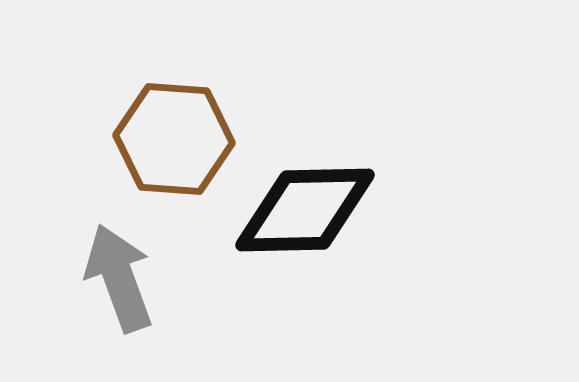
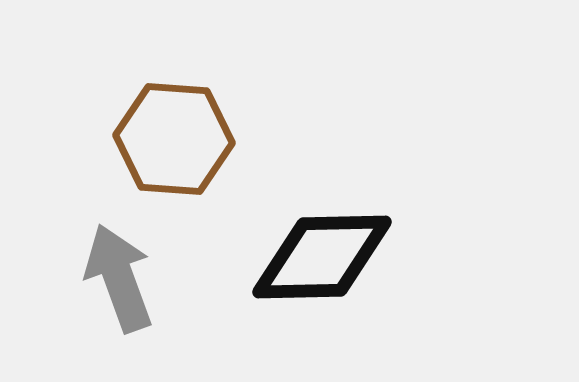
black diamond: moved 17 px right, 47 px down
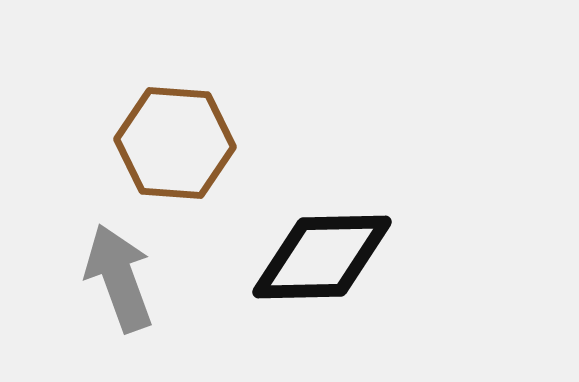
brown hexagon: moved 1 px right, 4 px down
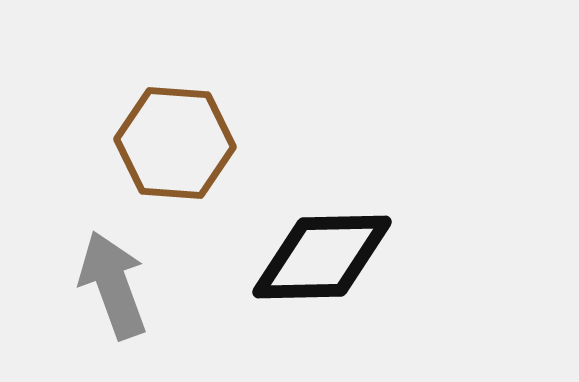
gray arrow: moved 6 px left, 7 px down
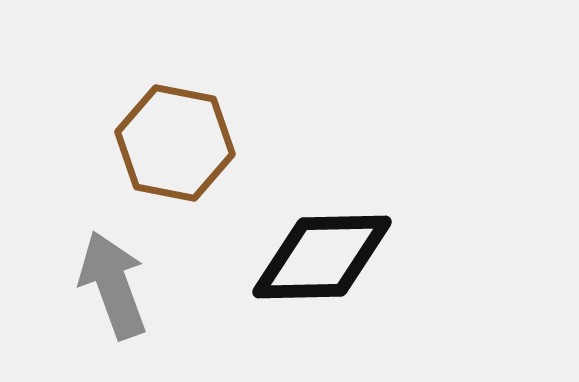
brown hexagon: rotated 7 degrees clockwise
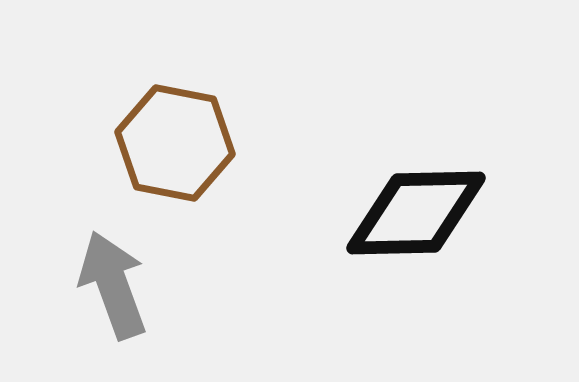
black diamond: moved 94 px right, 44 px up
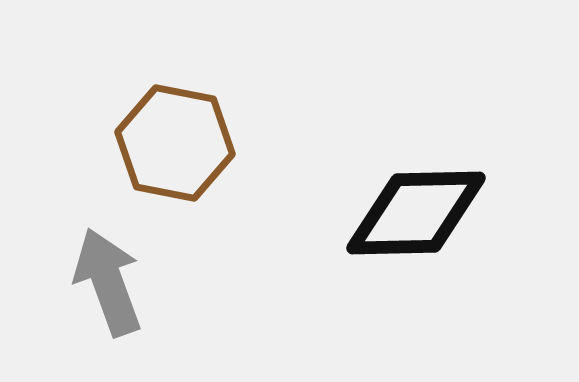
gray arrow: moved 5 px left, 3 px up
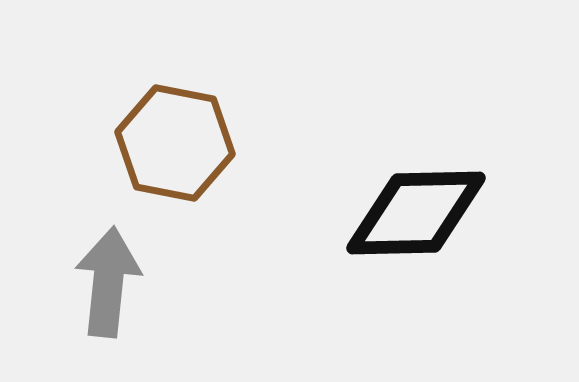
gray arrow: rotated 26 degrees clockwise
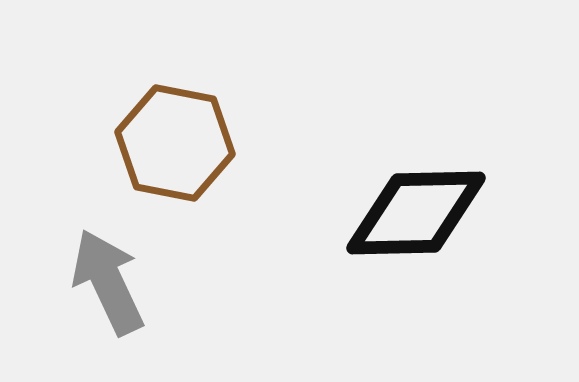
gray arrow: rotated 31 degrees counterclockwise
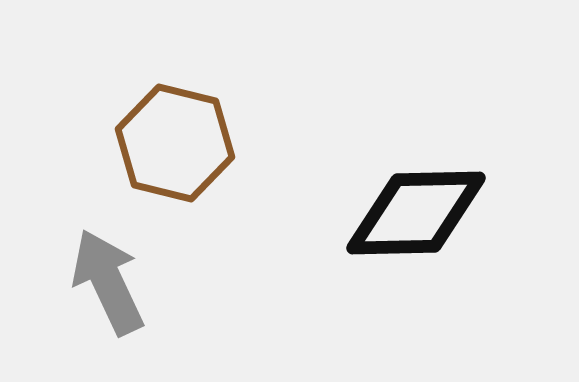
brown hexagon: rotated 3 degrees clockwise
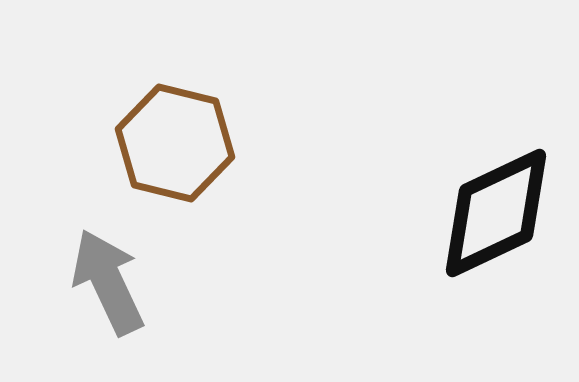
black diamond: moved 80 px right; rotated 24 degrees counterclockwise
